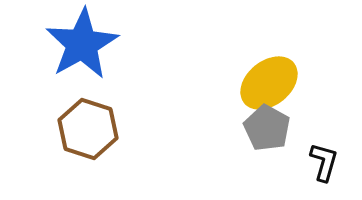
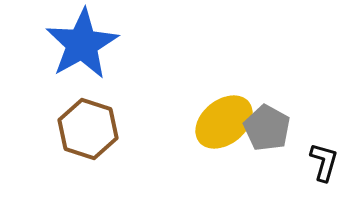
yellow ellipse: moved 45 px left, 39 px down
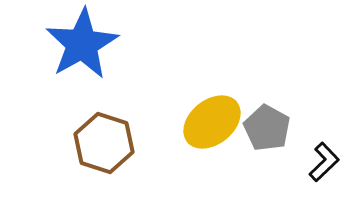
yellow ellipse: moved 12 px left
brown hexagon: moved 16 px right, 14 px down
black L-shape: rotated 30 degrees clockwise
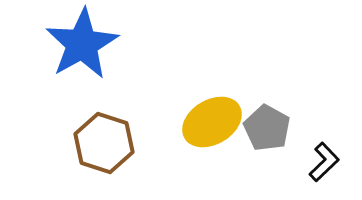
yellow ellipse: rotated 8 degrees clockwise
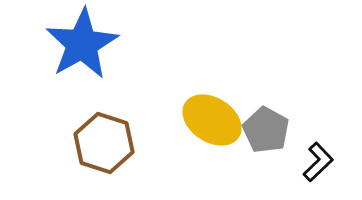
yellow ellipse: moved 2 px up; rotated 64 degrees clockwise
gray pentagon: moved 1 px left, 2 px down
black L-shape: moved 6 px left
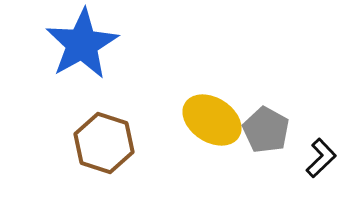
black L-shape: moved 3 px right, 4 px up
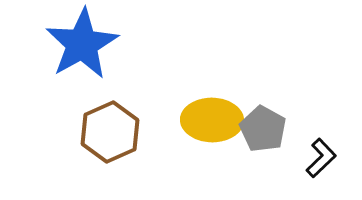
yellow ellipse: rotated 32 degrees counterclockwise
gray pentagon: moved 3 px left, 1 px up
brown hexagon: moved 6 px right, 11 px up; rotated 18 degrees clockwise
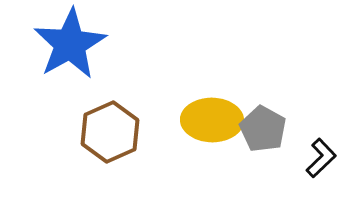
blue star: moved 12 px left
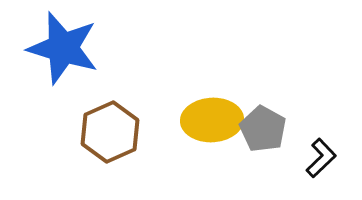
blue star: moved 7 px left, 4 px down; rotated 26 degrees counterclockwise
yellow ellipse: rotated 4 degrees counterclockwise
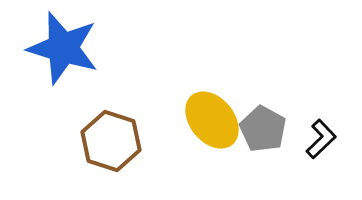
yellow ellipse: rotated 54 degrees clockwise
brown hexagon: moved 1 px right, 9 px down; rotated 18 degrees counterclockwise
black L-shape: moved 19 px up
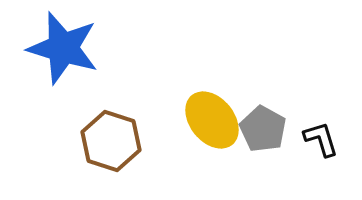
black L-shape: rotated 63 degrees counterclockwise
